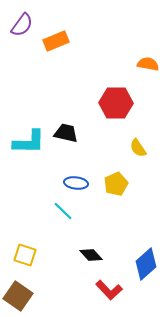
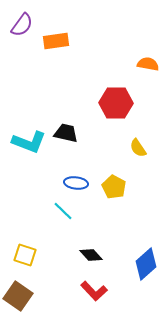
orange rectangle: rotated 15 degrees clockwise
cyan L-shape: rotated 20 degrees clockwise
yellow pentagon: moved 2 px left, 3 px down; rotated 20 degrees counterclockwise
red L-shape: moved 15 px left, 1 px down
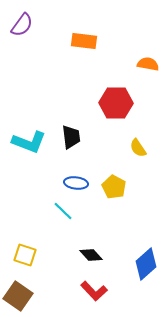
orange rectangle: moved 28 px right; rotated 15 degrees clockwise
black trapezoid: moved 5 px right, 4 px down; rotated 70 degrees clockwise
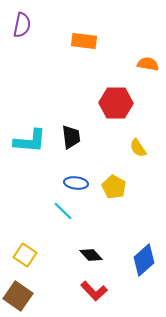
purple semicircle: rotated 25 degrees counterclockwise
cyan L-shape: moved 1 px right, 1 px up; rotated 16 degrees counterclockwise
yellow square: rotated 15 degrees clockwise
blue diamond: moved 2 px left, 4 px up
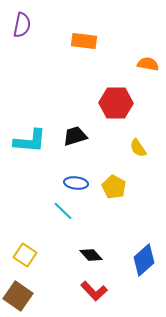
black trapezoid: moved 4 px right, 1 px up; rotated 100 degrees counterclockwise
